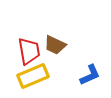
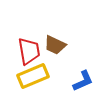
blue L-shape: moved 7 px left, 6 px down
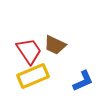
red trapezoid: rotated 24 degrees counterclockwise
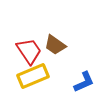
brown trapezoid: rotated 10 degrees clockwise
blue L-shape: moved 1 px right, 1 px down
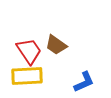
brown trapezoid: moved 1 px right
yellow rectangle: moved 6 px left; rotated 20 degrees clockwise
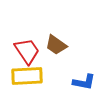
red trapezoid: moved 2 px left
blue L-shape: rotated 35 degrees clockwise
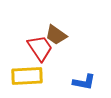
brown trapezoid: moved 10 px up
red trapezoid: moved 13 px right, 3 px up
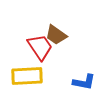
red trapezoid: moved 1 px up
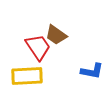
red trapezoid: moved 2 px left
blue L-shape: moved 8 px right, 11 px up
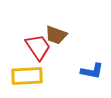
brown trapezoid: rotated 15 degrees counterclockwise
